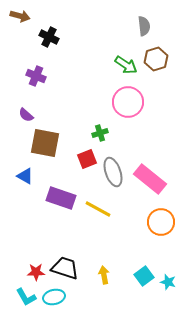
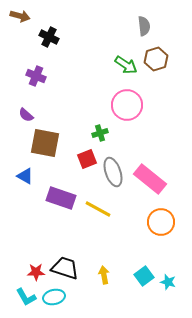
pink circle: moved 1 px left, 3 px down
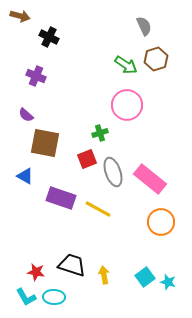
gray semicircle: rotated 18 degrees counterclockwise
black trapezoid: moved 7 px right, 3 px up
red star: rotated 12 degrees clockwise
cyan square: moved 1 px right, 1 px down
cyan ellipse: rotated 15 degrees clockwise
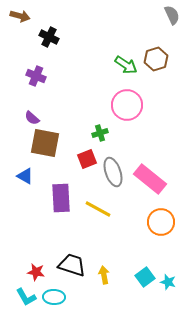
gray semicircle: moved 28 px right, 11 px up
purple semicircle: moved 6 px right, 3 px down
purple rectangle: rotated 68 degrees clockwise
